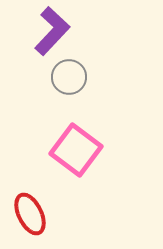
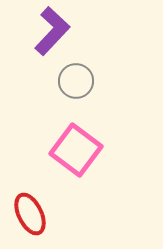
gray circle: moved 7 px right, 4 px down
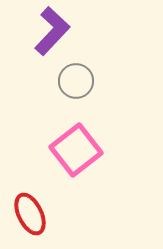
pink square: rotated 15 degrees clockwise
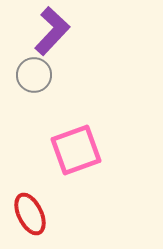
gray circle: moved 42 px left, 6 px up
pink square: rotated 18 degrees clockwise
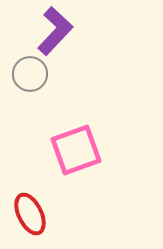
purple L-shape: moved 3 px right
gray circle: moved 4 px left, 1 px up
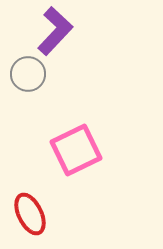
gray circle: moved 2 px left
pink square: rotated 6 degrees counterclockwise
